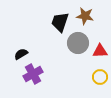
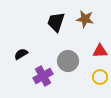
brown star: moved 3 px down
black trapezoid: moved 4 px left
gray circle: moved 10 px left, 18 px down
purple cross: moved 10 px right, 2 px down
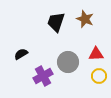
brown star: rotated 12 degrees clockwise
red triangle: moved 4 px left, 3 px down
gray circle: moved 1 px down
yellow circle: moved 1 px left, 1 px up
